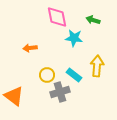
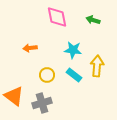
cyan star: moved 1 px left, 12 px down
gray cross: moved 18 px left, 11 px down
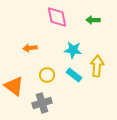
green arrow: rotated 16 degrees counterclockwise
orange triangle: moved 10 px up
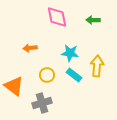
cyan star: moved 3 px left, 3 px down
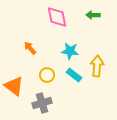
green arrow: moved 5 px up
orange arrow: rotated 56 degrees clockwise
cyan star: moved 2 px up
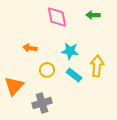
orange arrow: rotated 40 degrees counterclockwise
yellow circle: moved 5 px up
orange triangle: rotated 35 degrees clockwise
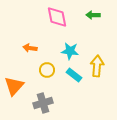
gray cross: moved 1 px right
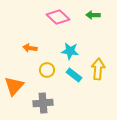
pink diamond: moved 1 px right; rotated 35 degrees counterclockwise
yellow arrow: moved 1 px right, 3 px down
gray cross: rotated 12 degrees clockwise
